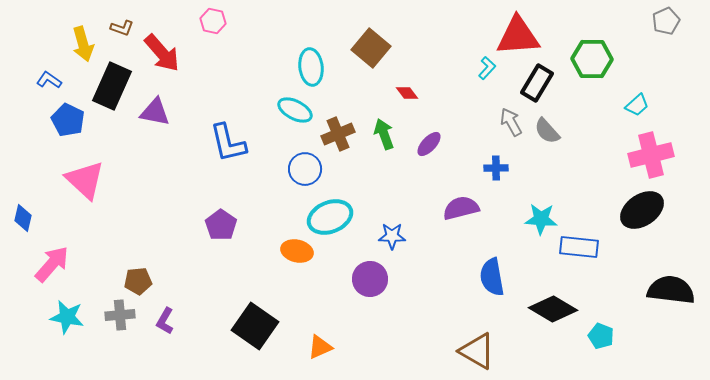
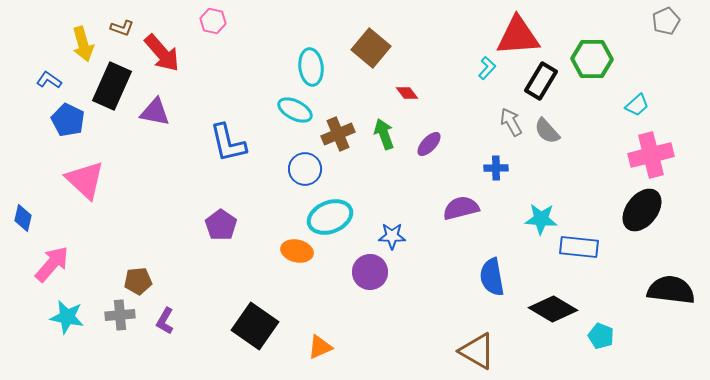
black rectangle at (537, 83): moved 4 px right, 2 px up
black ellipse at (642, 210): rotated 18 degrees counterclockwise
purple circle at (370, 279): moved 7 px up
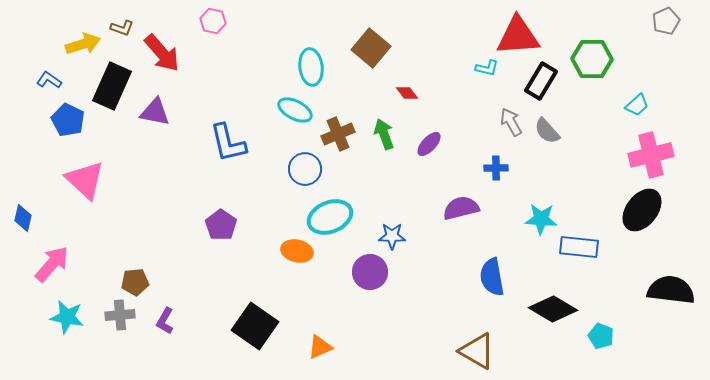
yellow arrow at (83, 44): rotated 92 degrees counterclockwise
cyan L-shape at (487, 68): rotated 60 degrees clockwise
brown pentagon at (138, 281): moved 3 px left, 1 px down
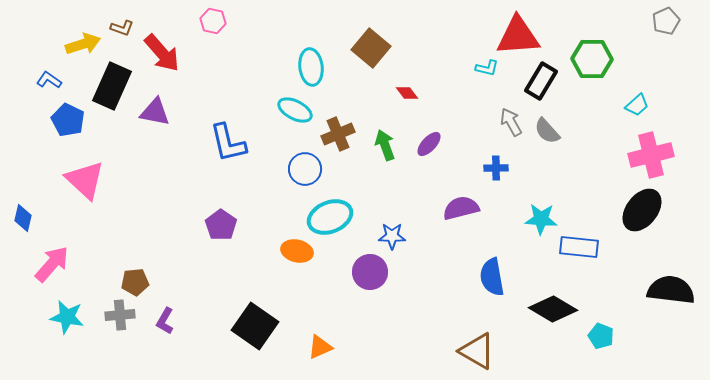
green arrow at (384, 134): moved 1 px right, 11 px down
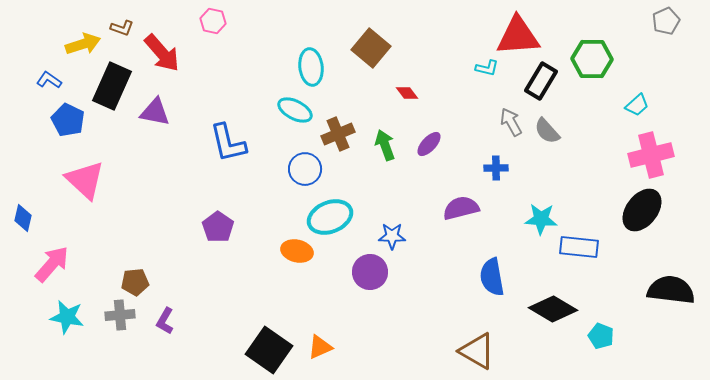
purple pentagon at (221, 225): moved 3 px left, 2 px down
black square at (255, 326): moved 14 px right, 24 px down
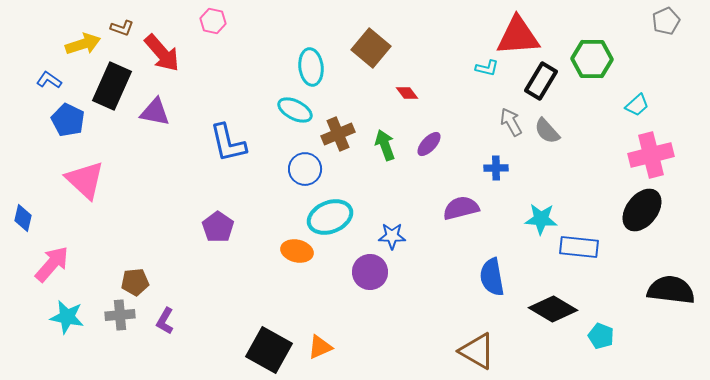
black square at (269, 350): rotated 6 degrees counterclockwise
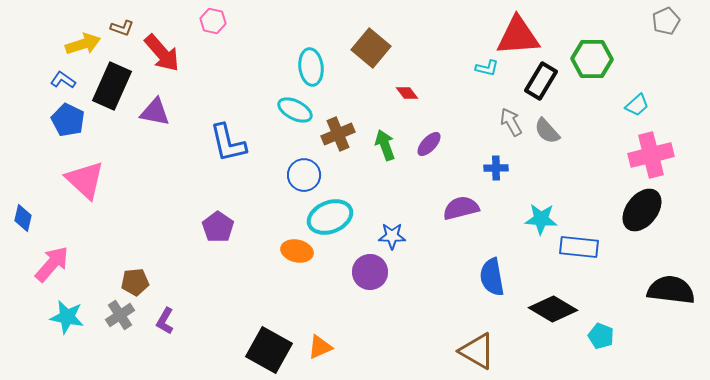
blue L-shape at (49, 80): moved 14 px right
blue circle at (305, 169): moved 1 px left, 6 px down
gray cross at (120, 315): rotated 28 degrees counterclockwise
